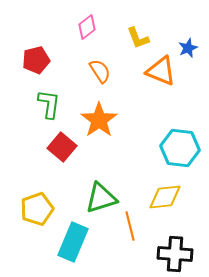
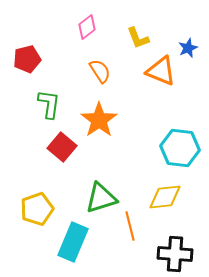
red pentagon: moved 9 px left, 1 px up
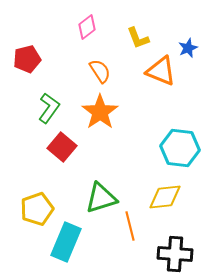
green L-shape: moved 4 px down; rotated 28 degrees clockwise
orange star: moved 1 px right, 8 px up
cyan rectangle: moved 7 px left
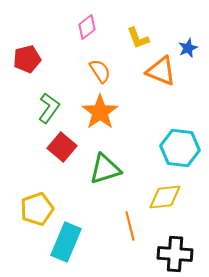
green triangle: moved 4 px right, 29 px up
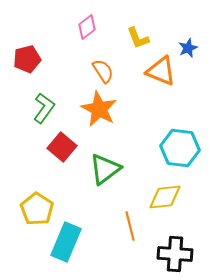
orange semicircle: moved 3 px right
green L-shape: moved 5 px left
orange star: moved 1 px left, 3 px up; rotated 9 degrees counterclockwise
green triangle: rotated 20 degrees counterclockwise
yellow pentagon: rotated 20 degrees counterclockwise
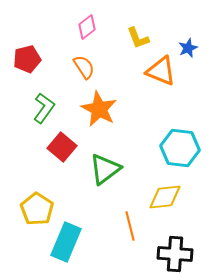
orange semicircle: moved 19 px left, 4 px up
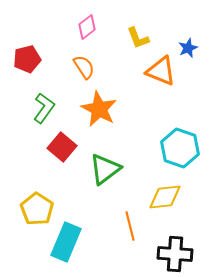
cyan hexagon: rotated 12 degrees clockwise
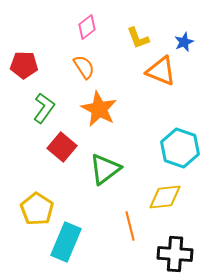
blue star: moved 4 px left, 6 px up
red pentagon: moved 3 px left, 6 px down; rotated 16 degrees clockwise
